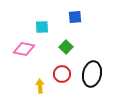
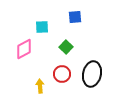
pink diamond: rotated 40 degrees counterclockwise
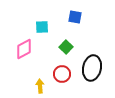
blue square: rotated 16 degrees clockwise
black ellipse: moved 6 px up
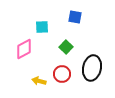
yellow arrow: moved 1 px left, 5 px up; rotated 72 degrees counterclockwise
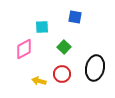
green square: moved 2 px left
black ellipse: moved 3 px right
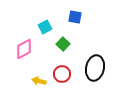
cyan square: moved 3 px right; rotated 24 degrees counterclockwise
green square: moved 1 px left, 3 px up
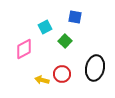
green square: moved 2 px right, 3 px up
yellow arrow: moved 3 px right, 1 px up
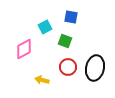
blue square: moved 4 px left
green square: rotated 24 degrees counterclockwise
red circle: moved 6 px right, 7 px up
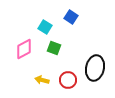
blue square: rotated 24 degrees clockwise
cyan square: rotated 32 degrees counterclockwise
green square: moved 11 px left, 7 px down
red circle: moved 13 px down
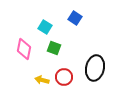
blue square: moved 4 px right, 1 px down
pink diamond: rotated 50 degrees counterclockwise
red circle: moved 4 px left, 3 px up
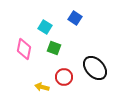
black ellipse: rotated 55 degrees counterclockwise
yellow arrow: moved 7 px down
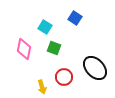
yellow arrow: rotated 120 degrees counterclockwise
